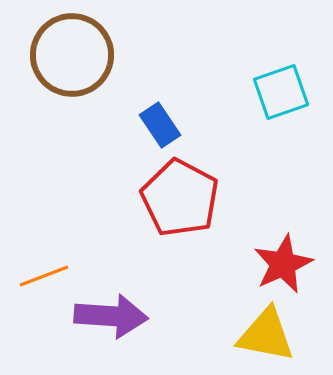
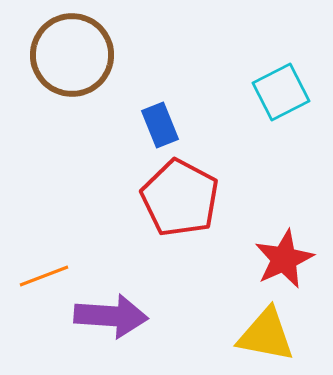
cyan square: rotated 8 degrees counterclockwise
blue rectangle: rotated 12 degrees clockwise
red star: moved 1 px right, 5 px up
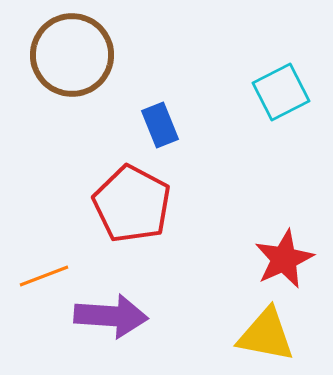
red pentagon: moved 48 px left, 6 px down
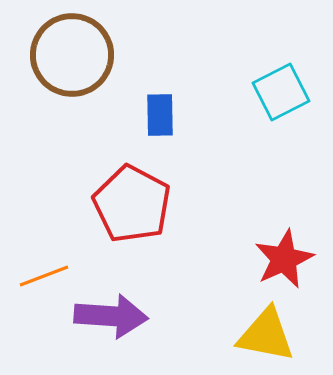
blue rectangle: moved 10 px up; rotated 21 degrees clockwise
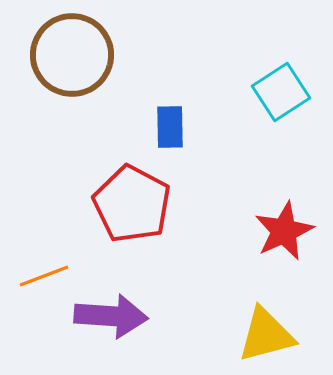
cyan square: rotated 6 degrees counterclockwise
blue rectangle: moved 10 px right, 12 px down
red star: moved 28 px up
yellow triangle: rotated 26 degrees counterclockwise
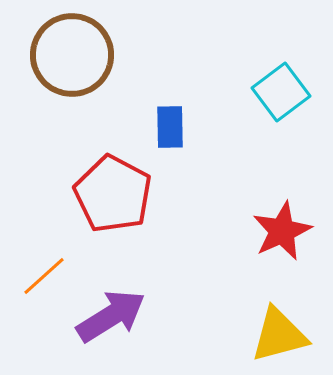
cyan square: rotated 4 degrees counterclockwise
red pentagon: moved 19 px left, 10 px up
red star: moved 2 px left
orange line: rotated 21 degrees counterclockwise
purple arrow: rotated 36 degrees counterclockwise
yellow triangle: moved 13 px right
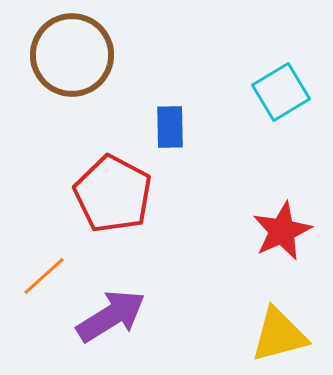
cyan square: rotated 6 degrees clockwise
